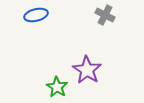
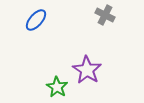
blue ellipse: moved 5 px down; rotated 35 degrees counterclockwise
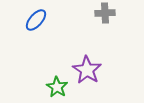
gray cross: moved 2 px up; rotated 30 degrees counterclockwise
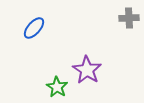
gray cross: moved 24 px right, 5 px down
blue ellipse: moved 2 px left, 8 px down
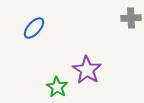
gray cross: moved 2 px right
